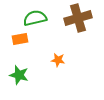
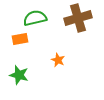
orange star: rotated 16 degrees clockwise
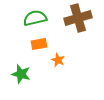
orange rectangle: moved 19 px right, 5 px down
green star: moved 2 px right, 1 px up
